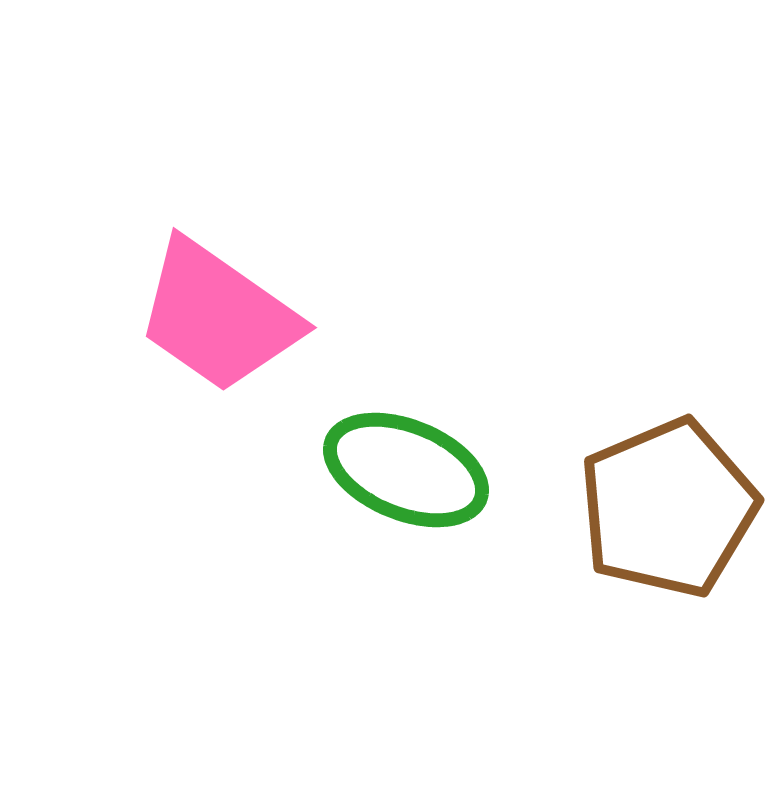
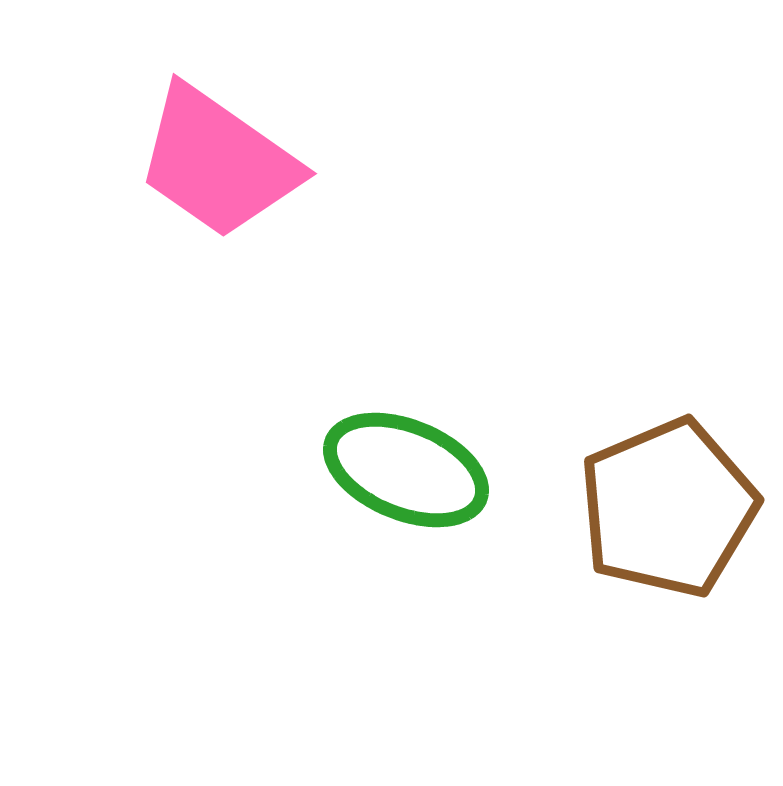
pink trapezoid: moved 154 px up
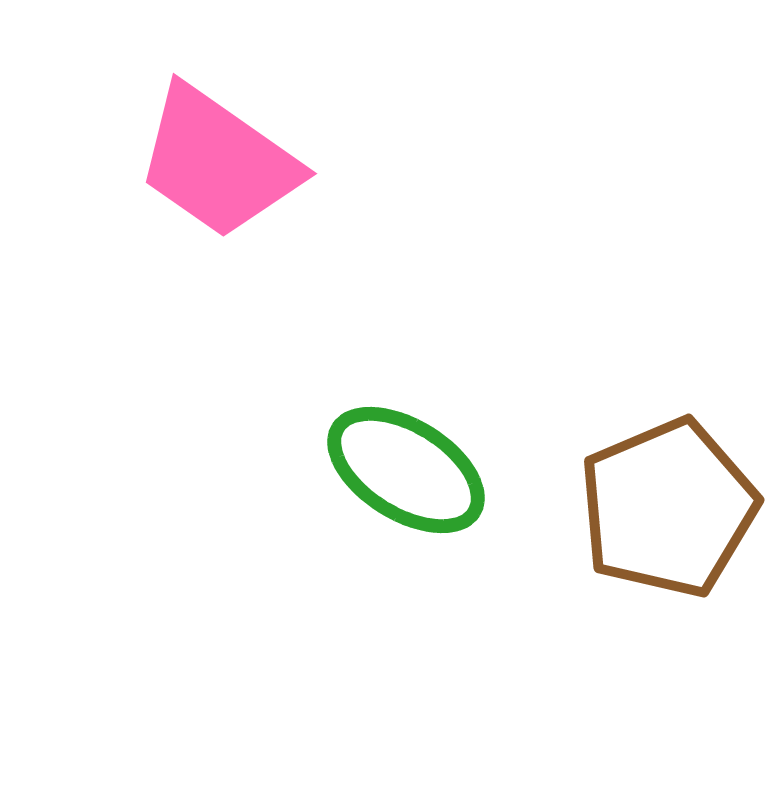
green ellipse: rotated 10 degrees clockwise
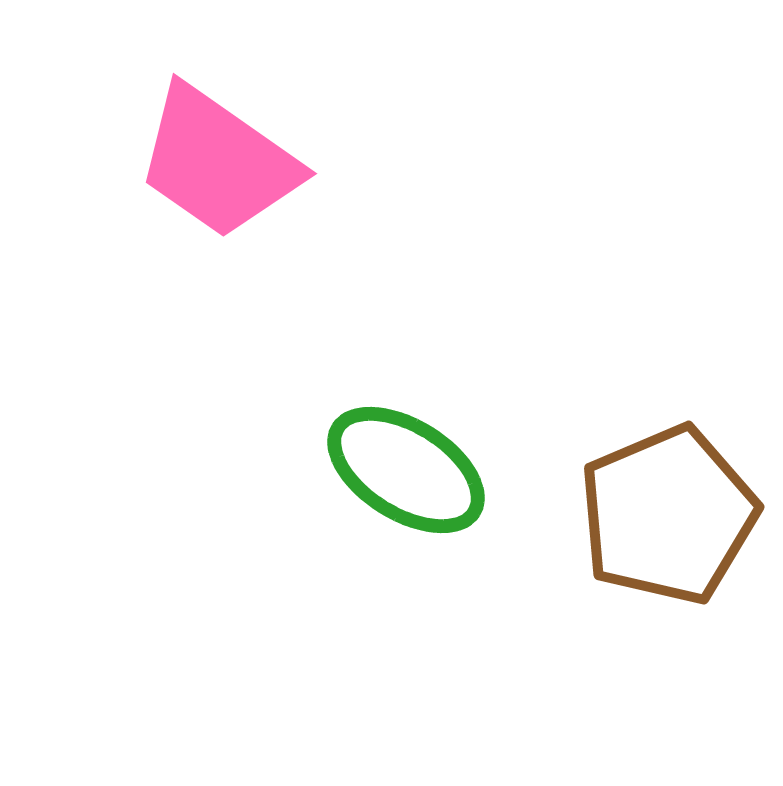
brown pentagon: moved 7 px down
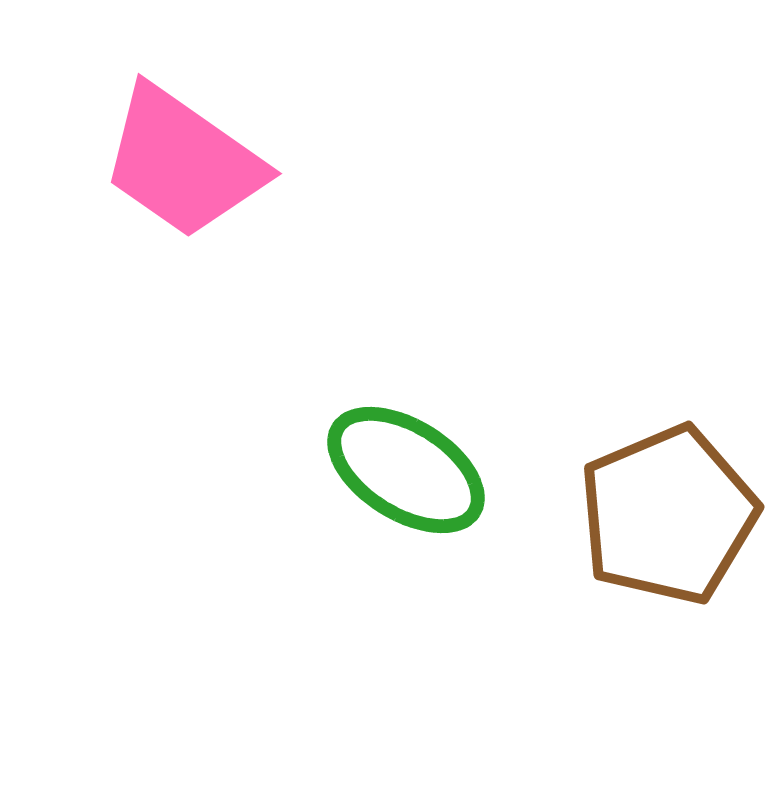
pink trapezoid: moved 35 px left
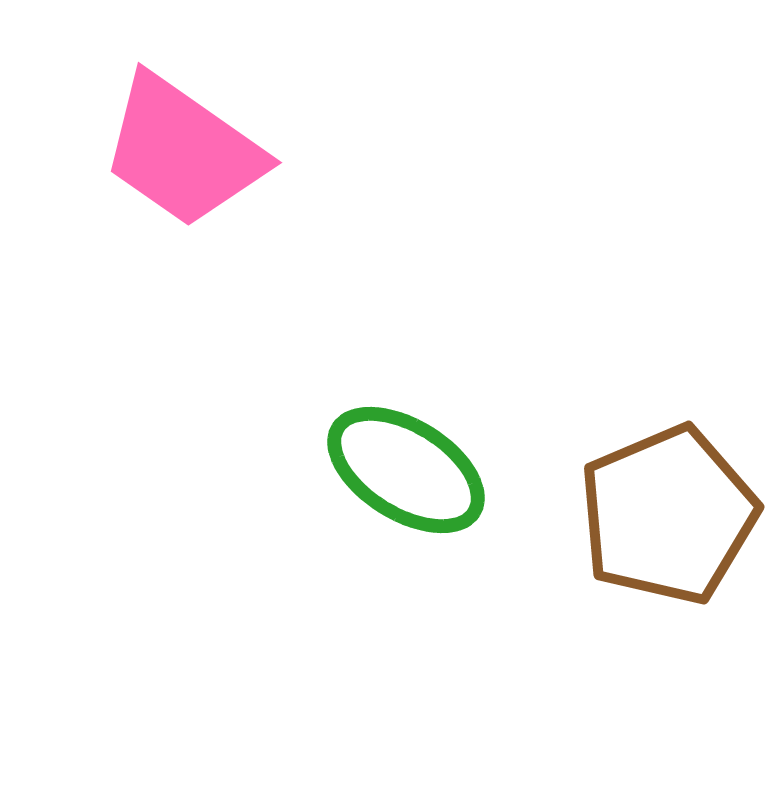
pink trapezoid: moved 11 px up
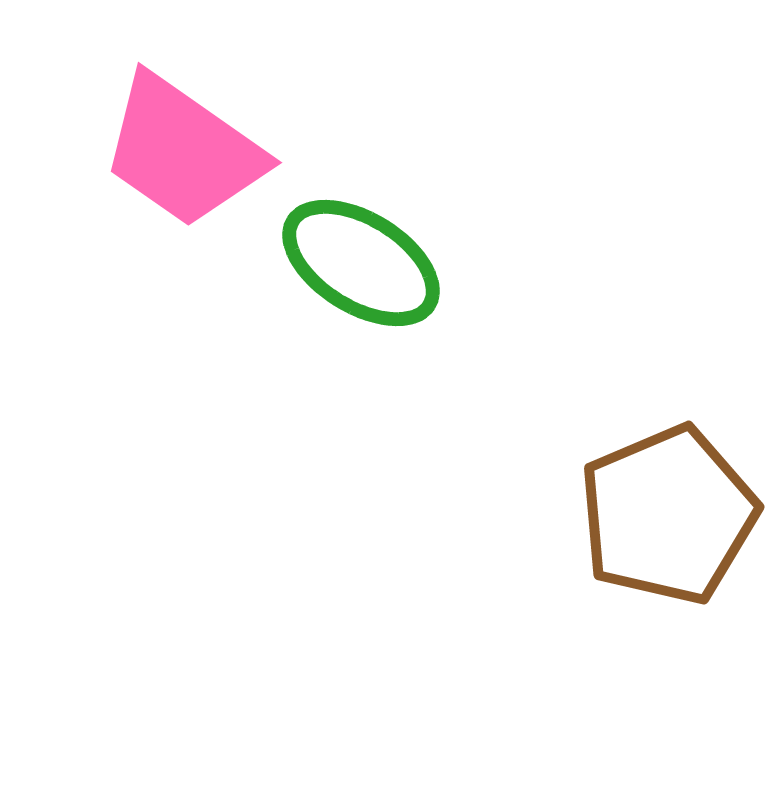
green ellipse: moved 45 px left, 207 px up
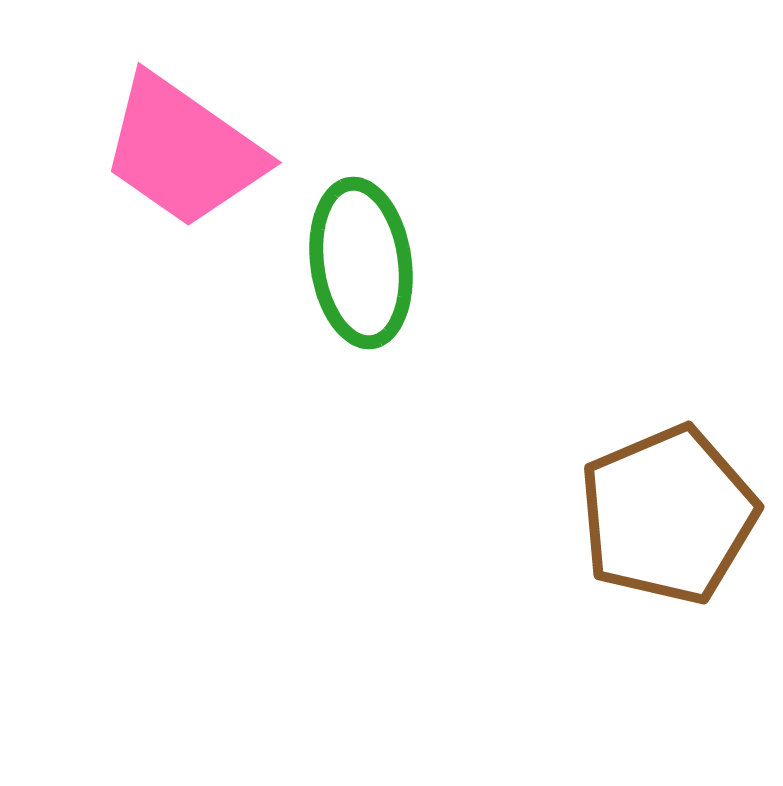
green ellipse: rotated 50 degrees clockwise
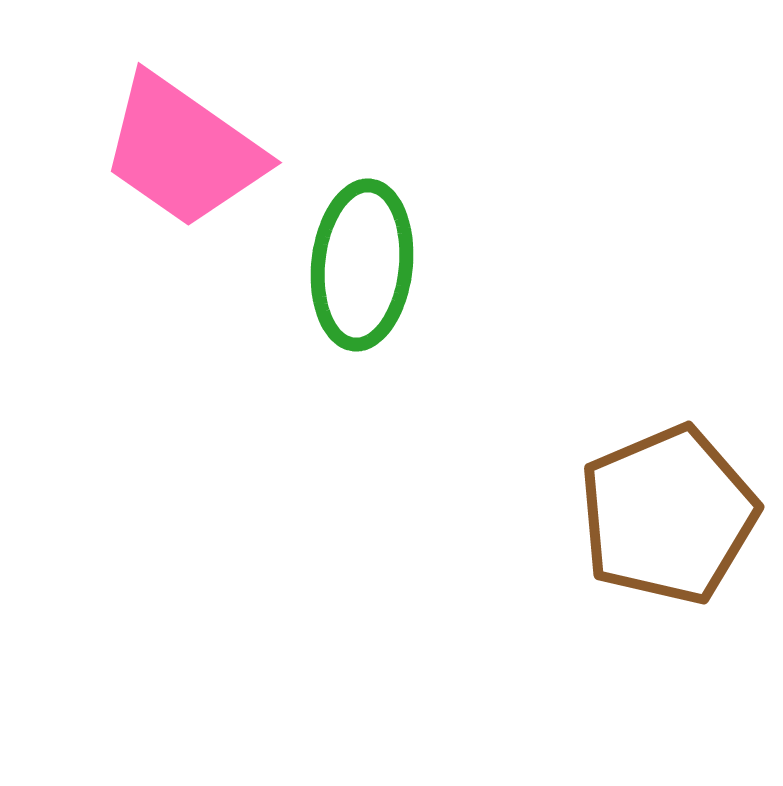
green ellipse: moved 1 px right, 2 px down; rotated 14 degrees clockwise
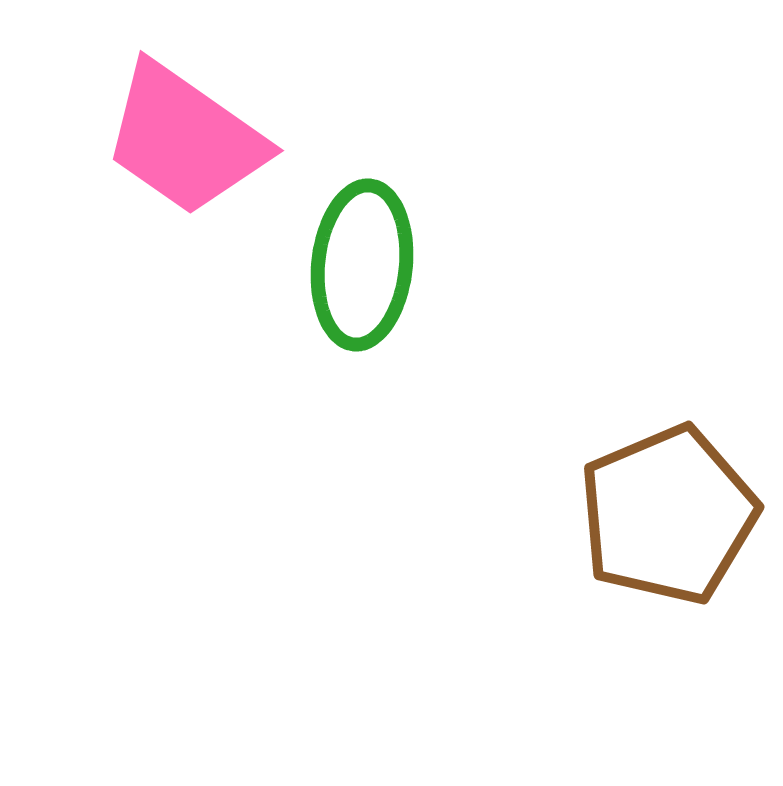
pink trapezoid: moved 2 px right, 12 px up
